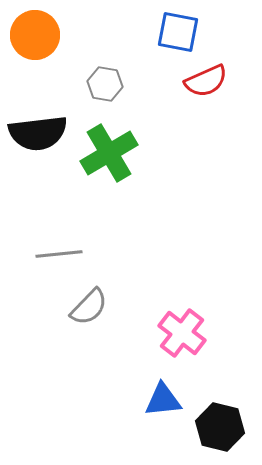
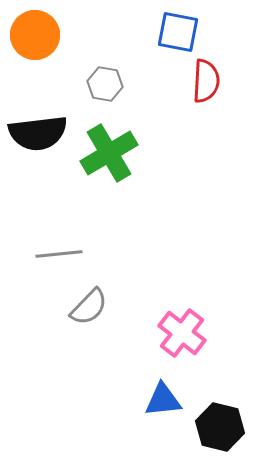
red semicircle: rotated 63 degrees counterclockwise
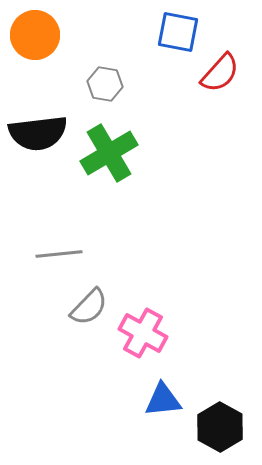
red semicircle: moved 14 px right, 8 px up; rotated 39 degrees clockwise
pink cross: moved 39 px left; rotated 9 degrees counterclockwise
black hexagon: rotated 15 degrees clockwise
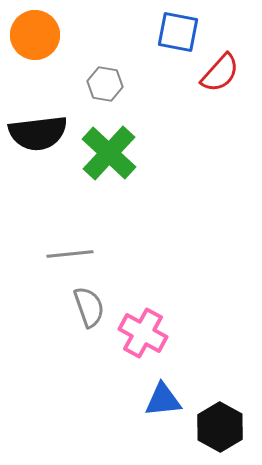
green cross: rotated 16 degrees counterclockwise
gray line: moved 11 px right
gray semicircle: rotated 63 degrees counterclockwise
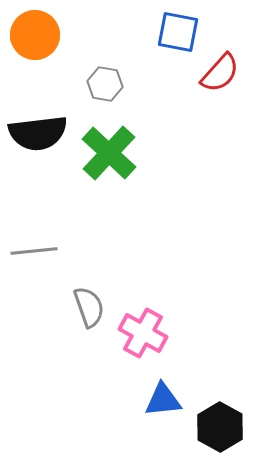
gray line: moved 36 px left, 3 px up
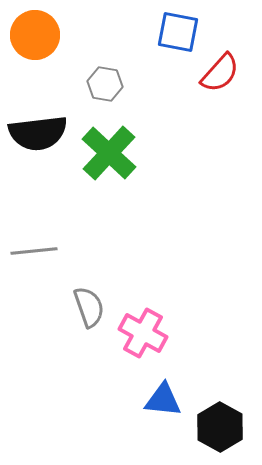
blue triangle: rotated 12 degrees clockwise
